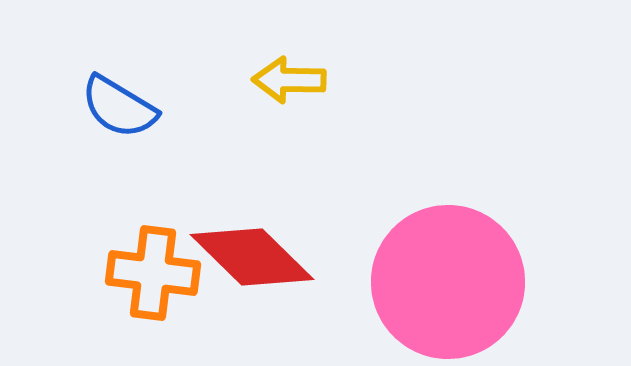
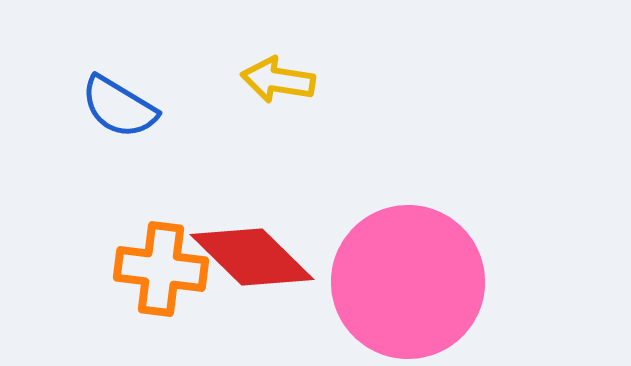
yellow arrow: moved 11 px left; rotated 8 degrees clockwise
orange cross: moved 8 px right, 4 px up
pink circle: moved 40 px left
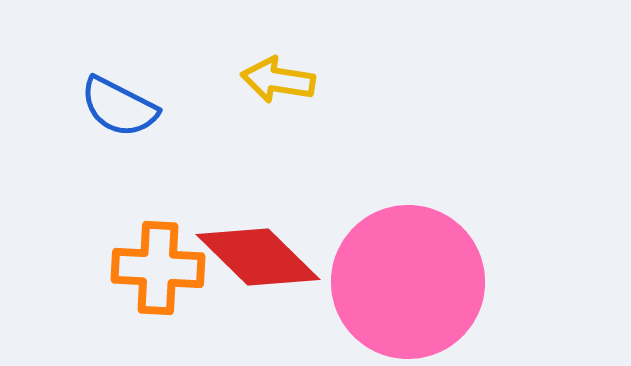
blue semicircle: rotated 4 degrees counterclockwise
red diamond: moved 6 px right
orange cross: moved 3 px left, 1 px up; rotated 4 degrees counterclockwise
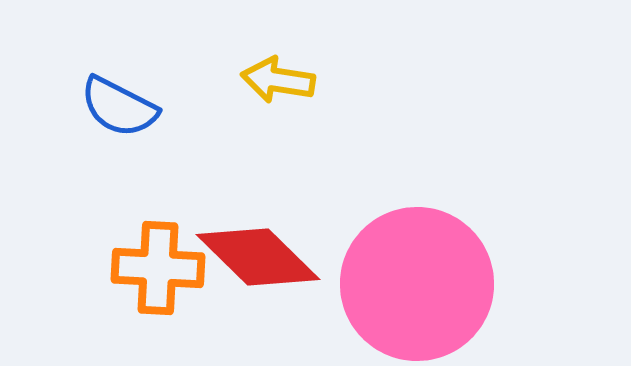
pink circle: moved 9 px right, 2 px down
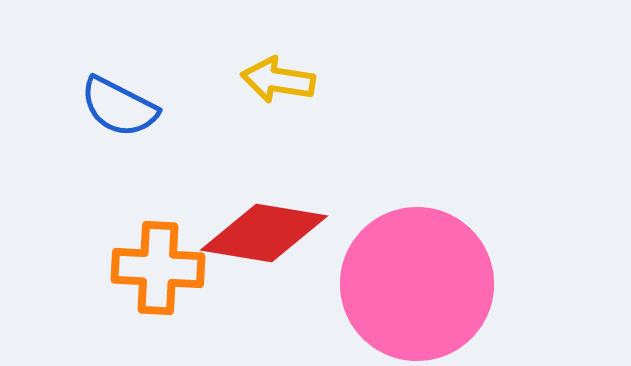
red diamond: moved 6 px right, 24 px up; rotated 35 degrees counterclockwise
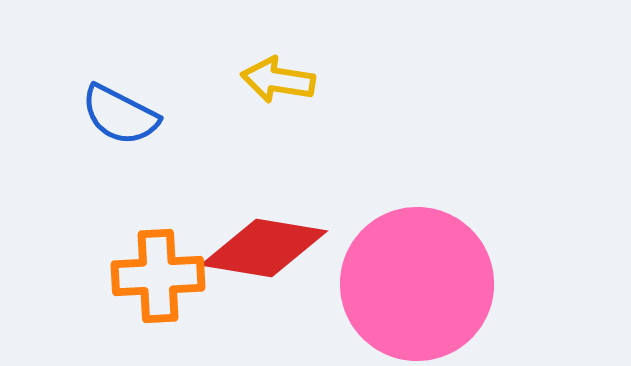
blue semicircle: moved 1 px right, 8 px down
red diamond: moved 15 px down
orange cross: moved 8 px down; rotated 6 degrees counterclockwise
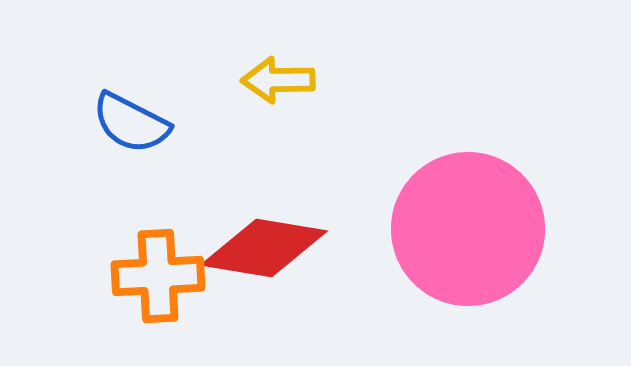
yellow arrow: rotated 10 degrees counterclockwise
blue semicircle: moved 11 px right, 8 px down
pink circle: moved 51 px right, 55 px up
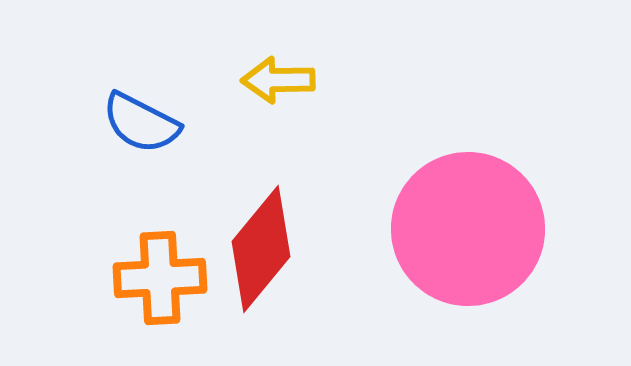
blue semicircle: moved 10 px right
red diamond: moved 3 px left, 1 px down; rotated 60 degrees counterclockwise
orange cross: moved 2 px right, 2 px down
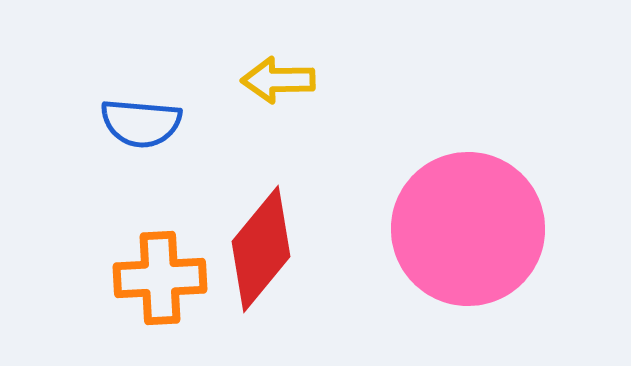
blue semicircle: rotated 22 degrees counterclockwise
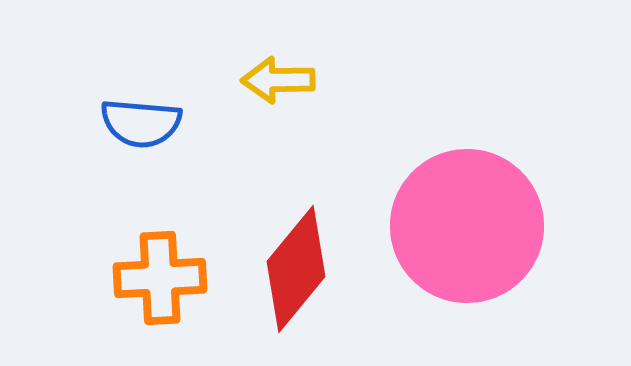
pink circle: moved 1 px left, 3 px up
red diamond: moved 35 px right, 20 px down
